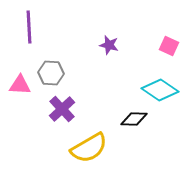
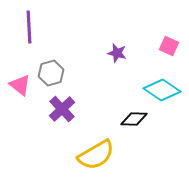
purple star: moved 8 px right, 8 px down
gray hexagon: rotated 20 degrees counterclockwise
pink triangle: rotated 35 degrees clockwise
cyan diamond: moved 2 px right
yellow semicircle: moved 7 px right, 7 px down
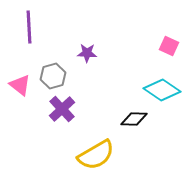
purple star: moved 30 px left; rotated 12 degrees counterclockwise
gray hexagon: moved 2 px right, 3 px down
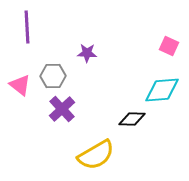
purple line: moved 2 px left
gray hexagon: rotated 15 degrees clockwise
cyan diamond: rotated 39 degrees counterclockwise
black diamond: moved 2 px left
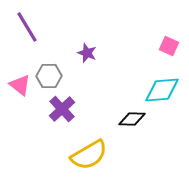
purple line: rotated 28 degrees counterclockwise
purple star: rotated 18 degrees clockwise
gray hexagon: moved 4 px left
yellow semicircle: moved 7 px left
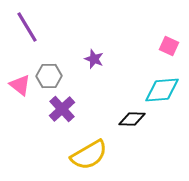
purple star: moved 7 px right, 6 px down
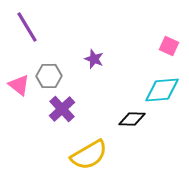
pink triangle: moved 1 px left
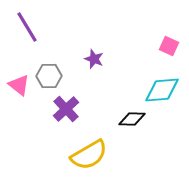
purple cross: moved 4 px right
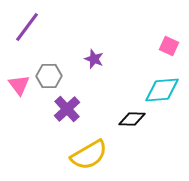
purple line: rotated 68 degrees clockwise
pink triangle: rotated 15 degrees clockwise
purple cross: moved 1 px right
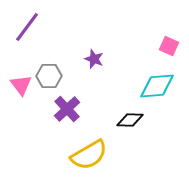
pink triangle: moved 2 px right
cyan diamond: moved 5 px left, 4 px up
black diamond: moved 2 px left, 1 px down
